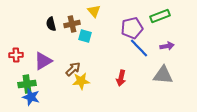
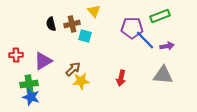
purple pentagon: rotated 15 degrees clockwise
blue line: moved 6 px right, 8 px up
green cross: moved 2 px right
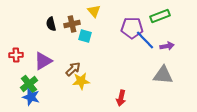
red arrow: moved 20 px down
green cross: rotated 30 degrees counterclockwise
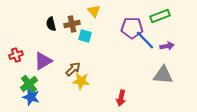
red cross: rotated 16 degrees counterclockwise
yellow star: rotated 12 degrees clockwise
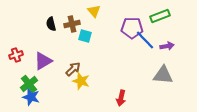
yellow star: rotated 12 degrees clockwise
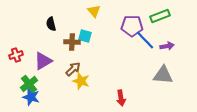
brown cross: moved 18 px down; rotated 14 degrees clockwise
purple pentagon: moved 2 px up
red arrow: rotated 21 degrees counterclockwise
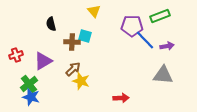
red arrow: rotated 84 degrees counterclockwise
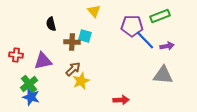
red cross: rotated 24 degrees clockwise
purple triangle: rotated 18 degrees clockwise
yellow star: rotated 30 degrees clockwise
red arrow: moved 2 px down
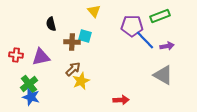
purple triangle: moved 2 px left, 4 px up
gray triangle: rotated 25 degrees clockwise
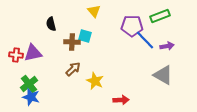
purple triangle: moved 8 px left, 4 px up
yellow star: moved 14 px right; rotated 24 degrees counterclockwise
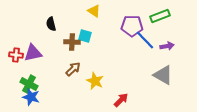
yellow triangle: rotated 16 degrees counterclockwise
green cross: rotated 24 degrees counterclockwise
red arrow: rotated 42 degrees counterclockwise
